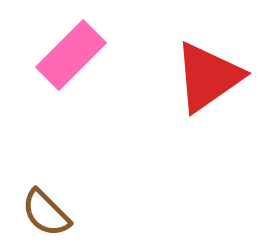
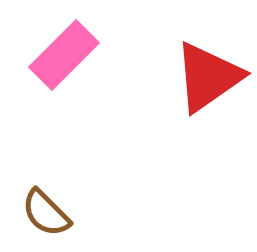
pink rectangle: moved 7 px left
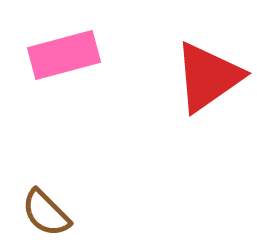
pink rectangle: rotated 30 degrees clockwise
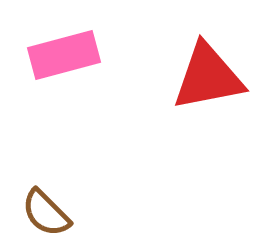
red triangle: rotated 24 degrees clockwise
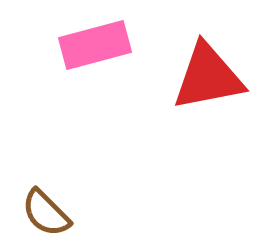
pink rectangle: moved 31 px right, 10 px up
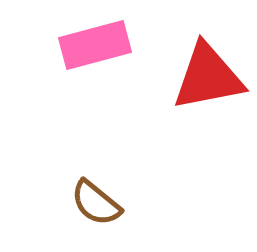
brown semicircle: moved 50 px right, 10 px up; rotated 6 degrees counterclockwise
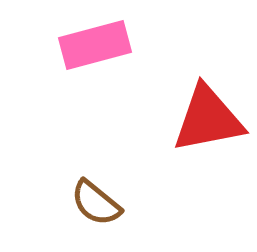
red triangle: moved 42 px down
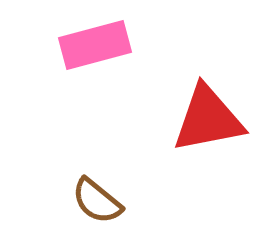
brown semicircle: moved 1 px right, 2 px up
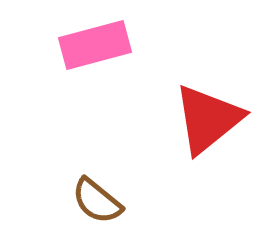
red triangle: rotated 28 degrees counterclockwise
